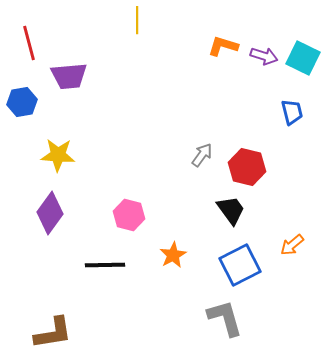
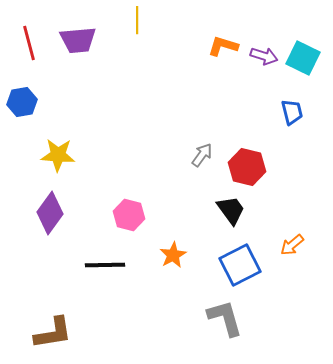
purple trapezoid: moved 9 px right, 36 px up
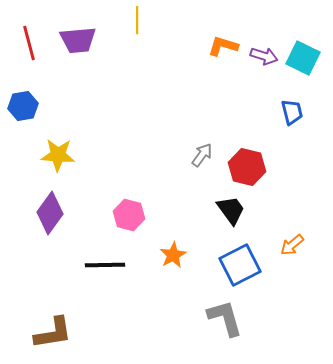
blue hexagon: moved 1 px right, 4 px down
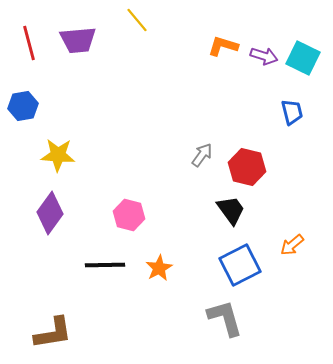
yellow line: rotated 40 degrees counterclockwise
orange star: moved 14 px left, 13 px down
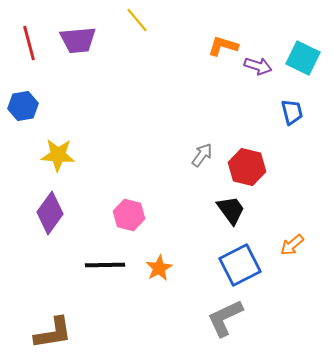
purple arrow: moved 6 px left, 10 px down
gray L-shape: rotated 99 degrees counterclockwise
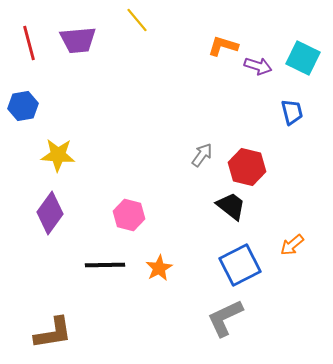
black trapezoid: moved 4 px up; rotated 16 degrees counterclockwise
